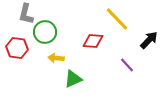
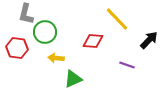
purple line: rotated 28 degrees counterclockwise
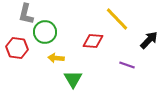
green triangle: rotated 36 degrees counterclockwise
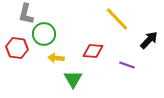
green circle: moved 1 px left, 2 px down
red diamond: moved 10 px down
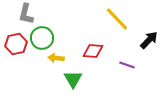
green circle: moved 2 px left, 4 px down
red hexagon: moved 1 px left, 4 px up; rotated 20 degrees counterclockwise
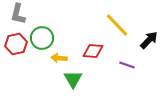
gray L-shape: moved 8 px left
yellow line: moved 6 px down
yellow arrow: moved 3 px right
